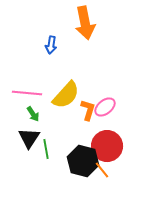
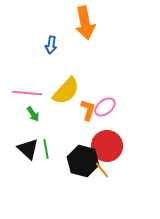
yellow semicircle: moved 4 px up
black triangle: moved 1 px left, 11 px down; rotated 20 degrees counterclockwise
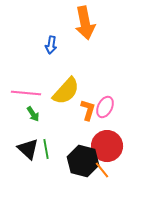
pink line: moved 1 px left
pink ellipse: rotated 25 degrees counterclockwise
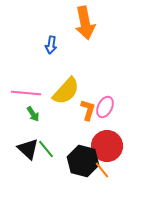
green line: rotated 30 degrees counterclockwise
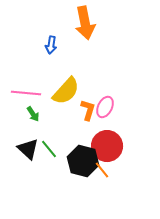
green line: moved 3 px right
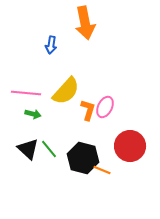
green arrow: rotated 42 degrees counterclockwise
red circle: moved 23 px right
black hexagon: moved 3 px up
orange line: rotated 30 degrees counterclockwise
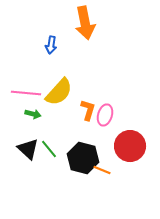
yellow semicircle: moved 7 px left, 1 px down
pink ellipse: moved 8 px down; rotated 10 degrees counterclockwise
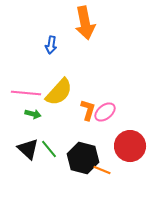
pink ellipse: moved 3 px up; rotated 35 degrees clockwise
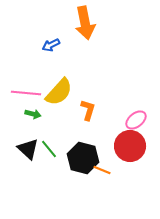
blue arrow: rotated 54 degrees clockwise
pink ellipse: moved 31 px right, 8 px down
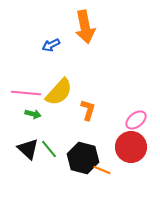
orange arrow: moved 4 px down
red circle: moved 1 px right, 1 px down
